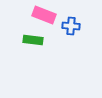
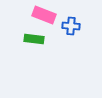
green rectangle: moved 1 px right, 1 px up
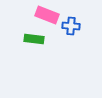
pink rectangle: moved 3 px right
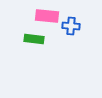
pink rectangle: moved 1 px down; rotated 15 degrees counterclockwise
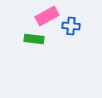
pink rectangle: rotated 35 degrees counterclockwise
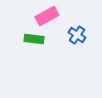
blue cross: moved 6 px right, 9 px down; rotated 30 degrees clockwise
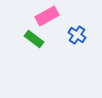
green rectangle: rotated 30 degrees clockwise
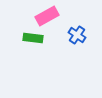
green rectangle: moved 1 px left, 1 px up; rotated 30 degrees counterclockwise
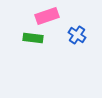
pink rectangle: rotated 10 degrees clockwise
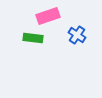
pink rectangle: moved 1 px right
